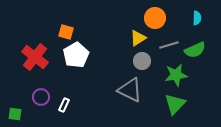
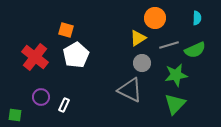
orange square: moved 2 px up
gray circle: moved 2 px down
green square: moved 1 px down
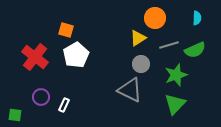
gray circle: moved 1 px left, 1 px down
green star: rotated 10 degrees counterclockwise
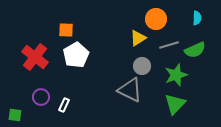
orange circle: moved 1 px right, 1 px down
orange square: rotated 14 degrees counterclockwise
gray circle: moved 1 px right, 2 px down
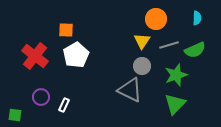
yellow triangle: moved 4 px right, 3 px down; rotated 24 degrees counterclockwise
red cross: moved 1 px up
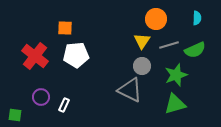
orange square: moved 1 px left, 2 px up
white pentagon: rotated 25 degrees clockwise
green triangle: rotated 30 degrees clockwise
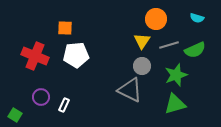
cyan semicircle: rotated 104 degrees clockwise
red cross: rotated 16 degrees counterclockwise
green square: rotated 24 degrees clockwise
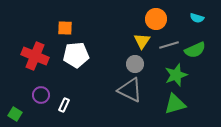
gray circle: moved 7 px left, 2 px up
purple circle: moved 2 px up
green square: moved 1 px up
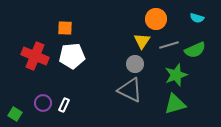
white pentagon: moved 4 px left, 1 px down
purple circle: moved 2 px right, 8 px down
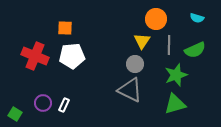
gray line: rotated 72 degrees counterclockwise
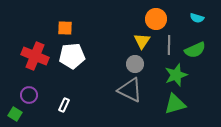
purple circle: moved 14 px left, 8 px up
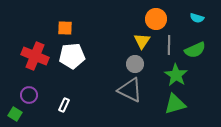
green star: rotated 20 degrees counterclockwise
